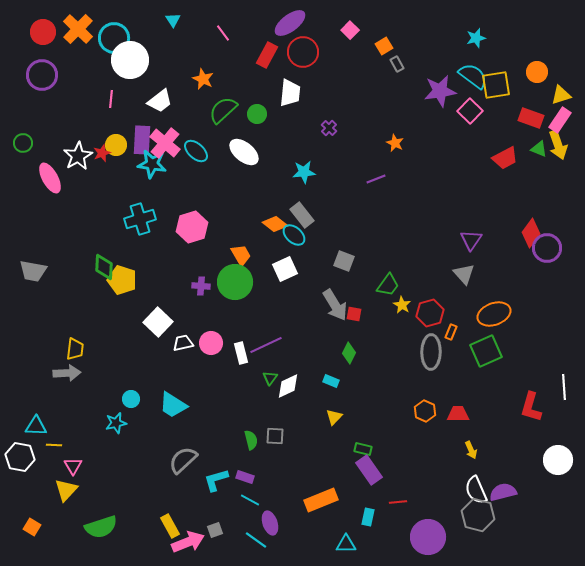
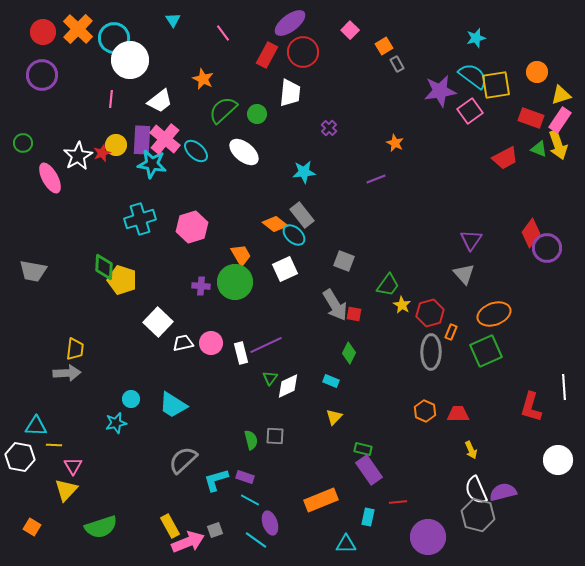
pink square at (470, 111): rotated 10 degrees clockwise
pink cross at (165, 143): moved 4 px up
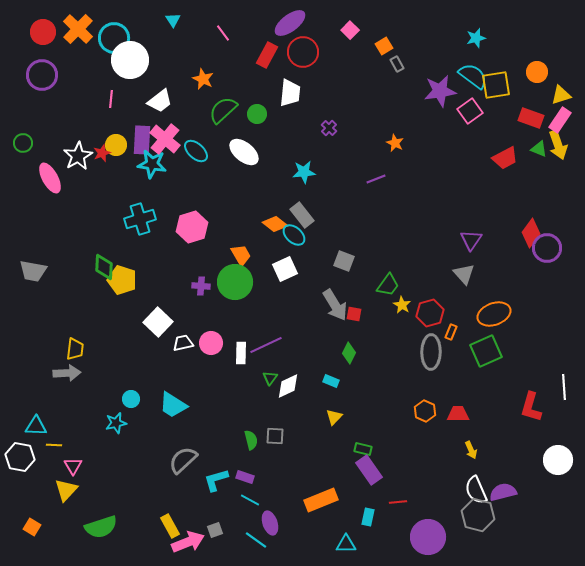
white rectangle at (241, 353): rotated 15 degrees clockwise
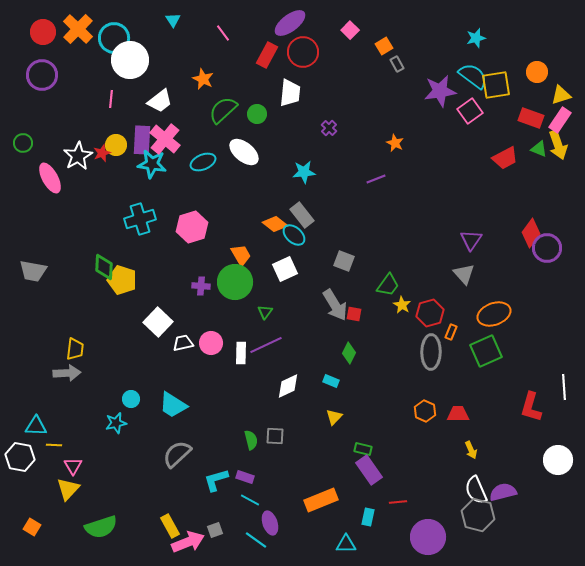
cyan ellipse at (196, 151): moved 7 px right, 11 px down; rotated 65 degrees counterclockwise
green triangle at (270, 378): moved 5 px left, 66 px up
gray semicircle at (183, 460): moved 6 px left, 6 px up
yellow triangle at (66, 490): moved 2 px right, 1 px up
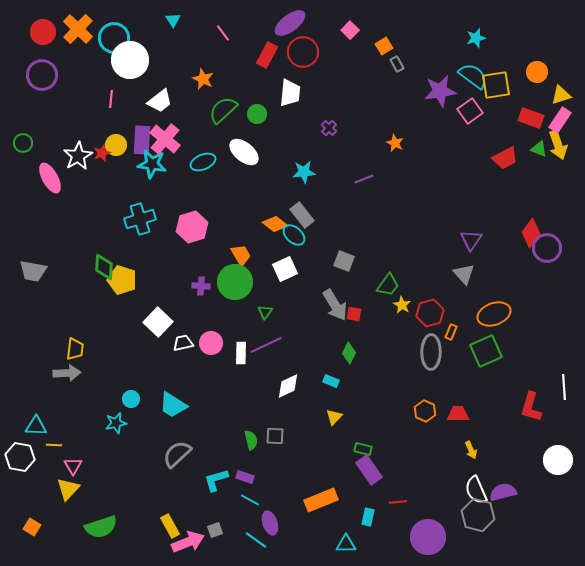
purple line at (376, 179): moved 12 px left
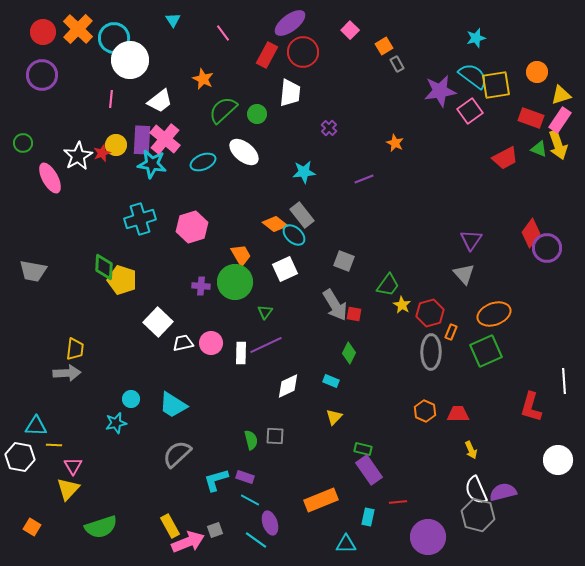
white line at (564, 387): moved 6 px up
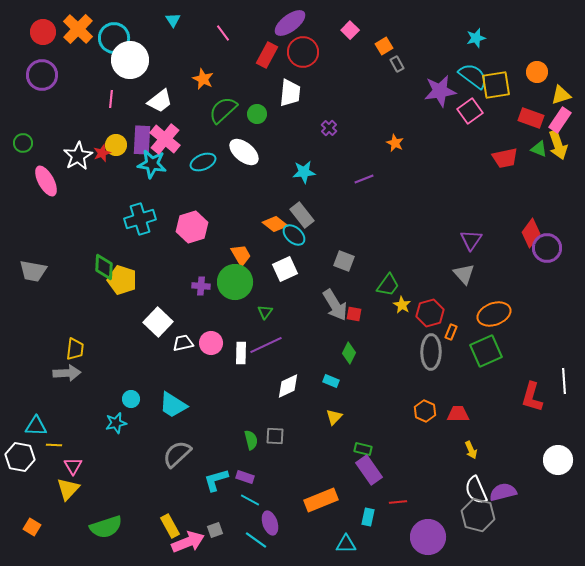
red trapezoid at (505, 158): rotated 16 degrees clockwise
pink ellipse at (50, 178): moved 4 px left, 3 px down
red L-shape at (531, 407): moved 1 px right, 10 px up
green semicircle at (101, 527): moved 5 px right
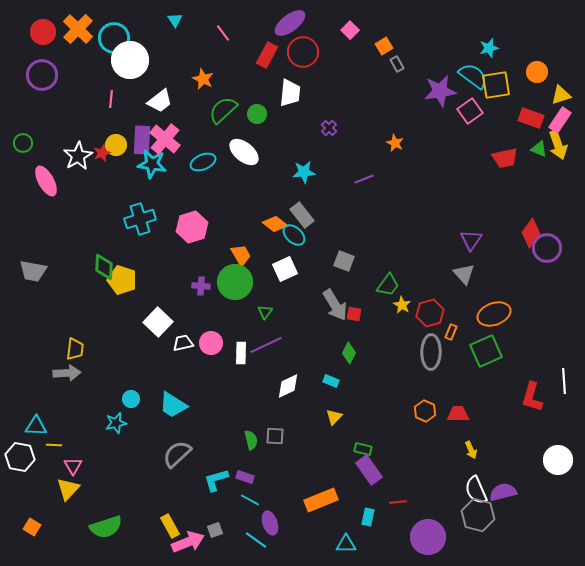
cyan triangle at (173, 20): moved 2 px right
cyan star at (476, 38): moved 13 px right, 10 px down
